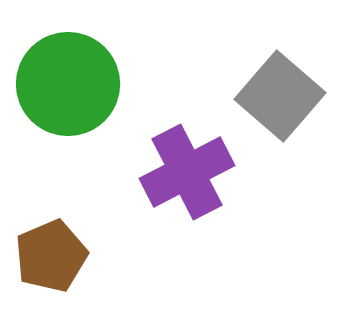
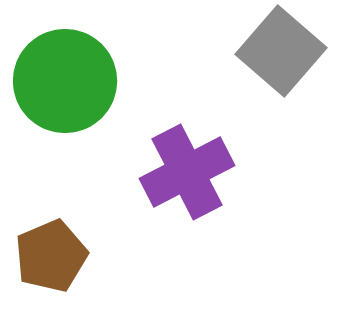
green circle: moved 3 px left, 3 px up
gray square: moved 1 px right, 45 px up
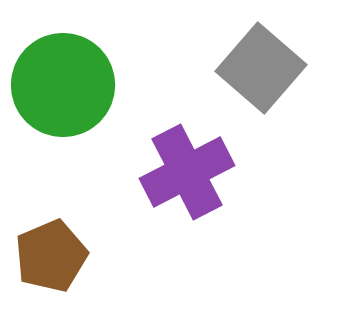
gray square: moved 20 px left, 17 px down
green circle: moved 2 px left, 4 px down
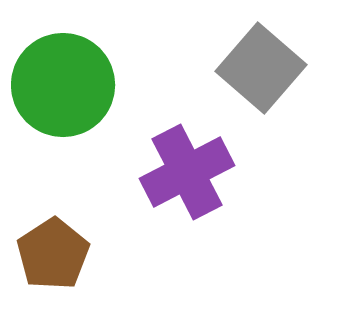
brown pentagon: moved 2 px right, 2 px up; rotated 10 degrees counterclockwise
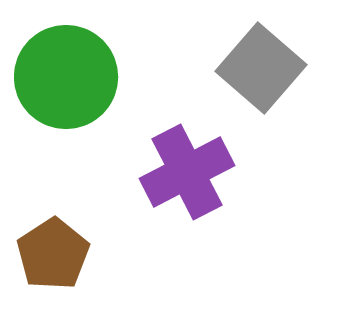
green circle: moved 3 px right, 8 px up
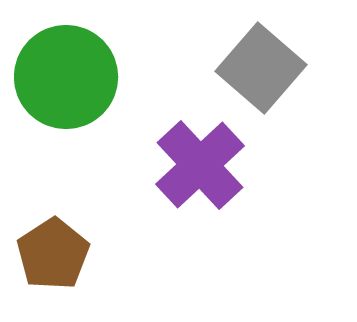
purple cross: moved 13 px right, 7 px up; rotated 16 degrees counterclockwise
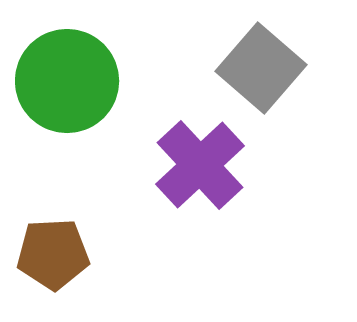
green circle: moved 1 px right, 4 px down
brown pentagon: rotated 30 degrees clockwise
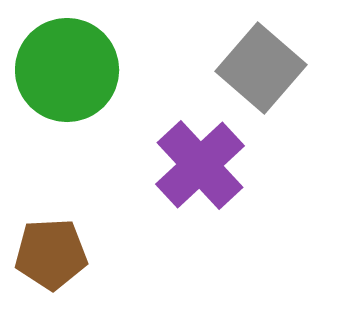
green circle: moved 11 px up
brown pentagon: moved 2 px left
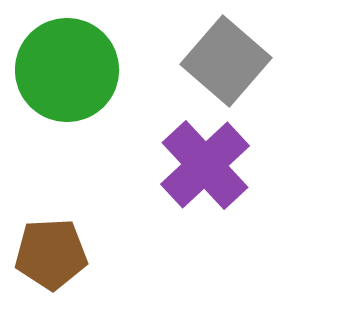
gray square: moved 35 px left, 7 px up
purple cross: moved 5 px right
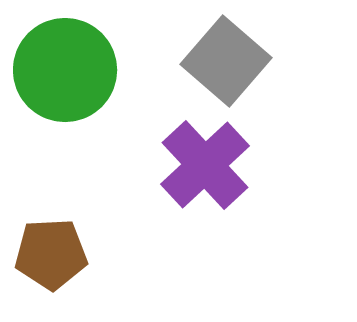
green circle: moved 2 px left
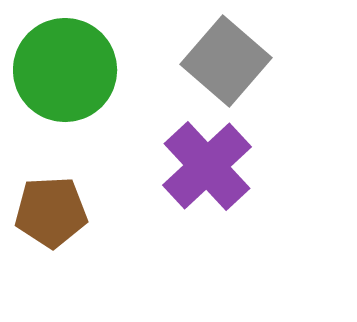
purple cross: moved 2 px right, 1 px down
brown pentagon: moved 42 px up
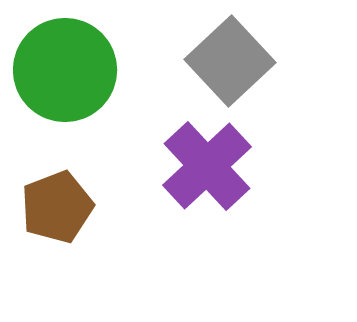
gray square: moved 4 px right; rotated 6 degrees clockwise
brown pentagon: moved 6 px right, 5 px up; rotated 18 degrees counterclockwise
